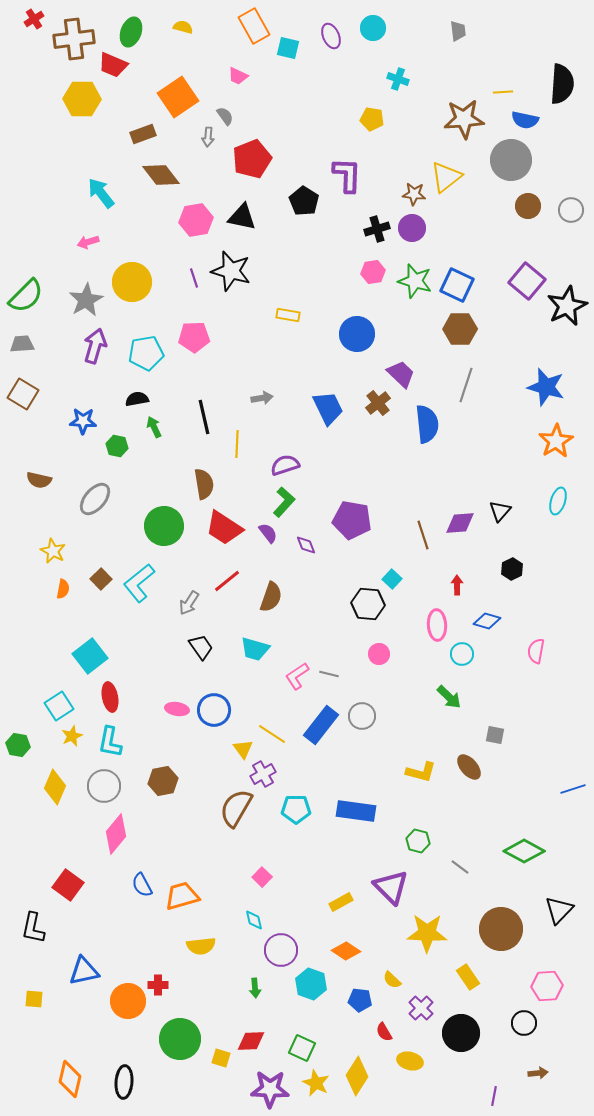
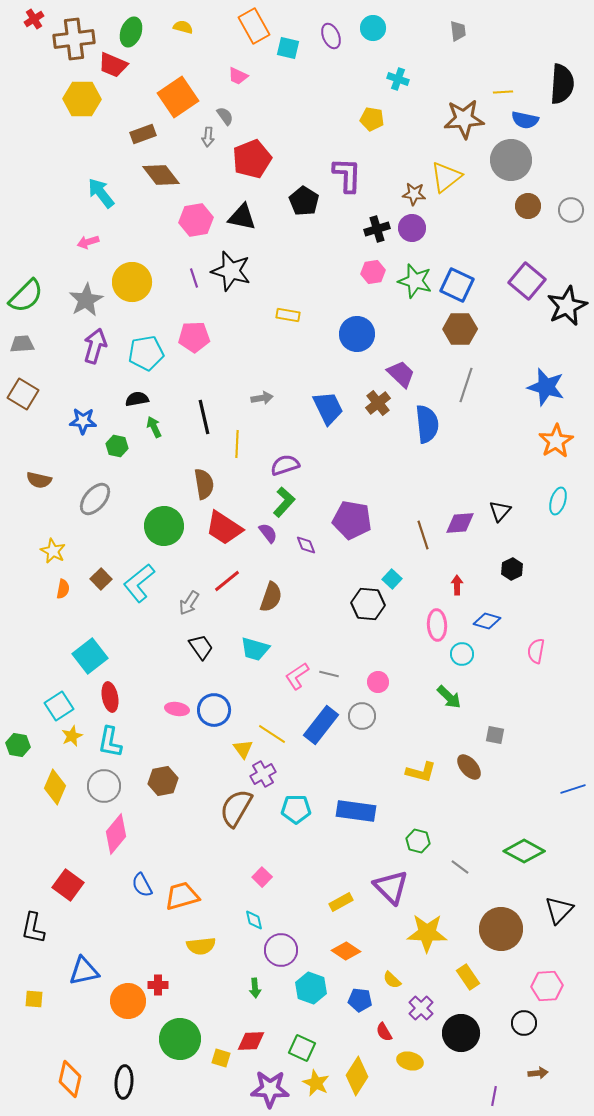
pink circle at (379, 654): moved 1 px left, 28 px down
cyan hexagon at (311, 984): moved 4 px down
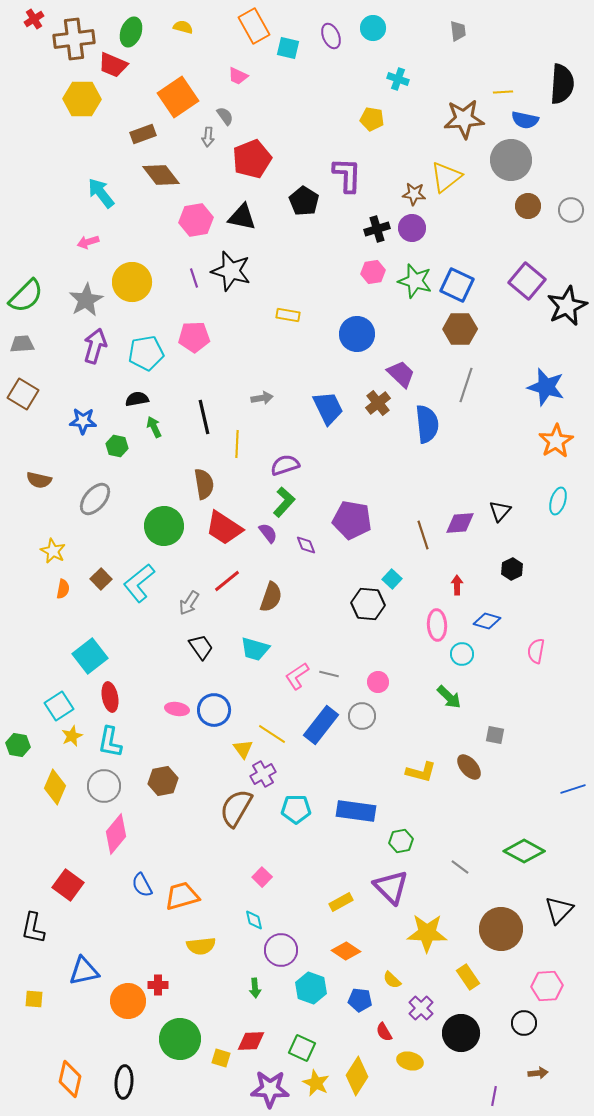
green hexagon at (418, 841): moved 17 px left; rotated 25 degrees counterclockwise
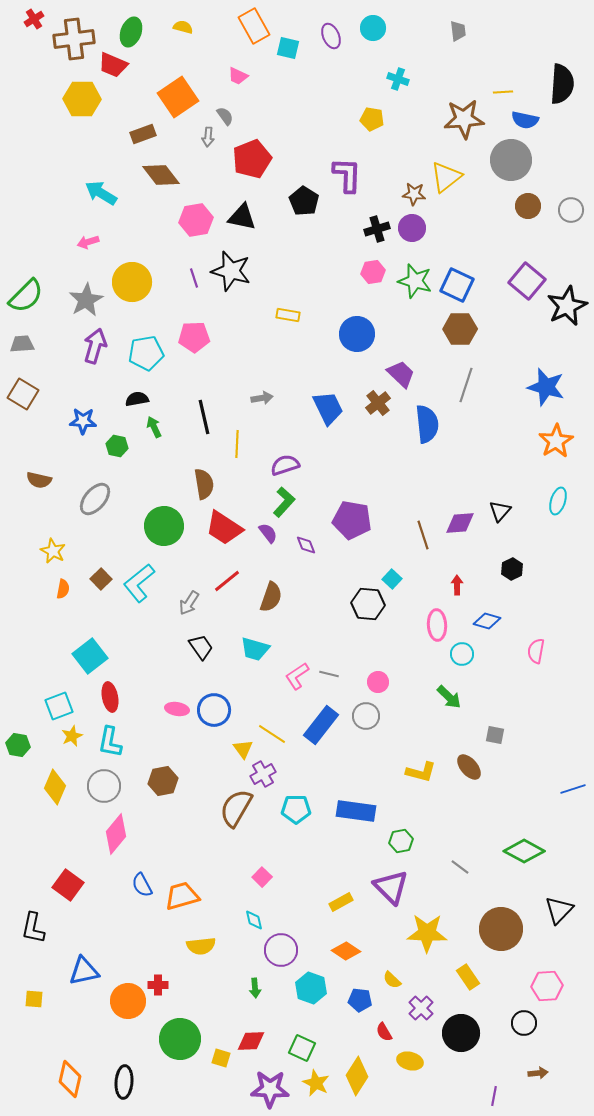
cyan arrow at (101, 193): rotated 20 degrees counterclockwise
cyan square at (59, 706): rotated 12 degrees clockwise
gray circle at (362, 716): moved 4 px right
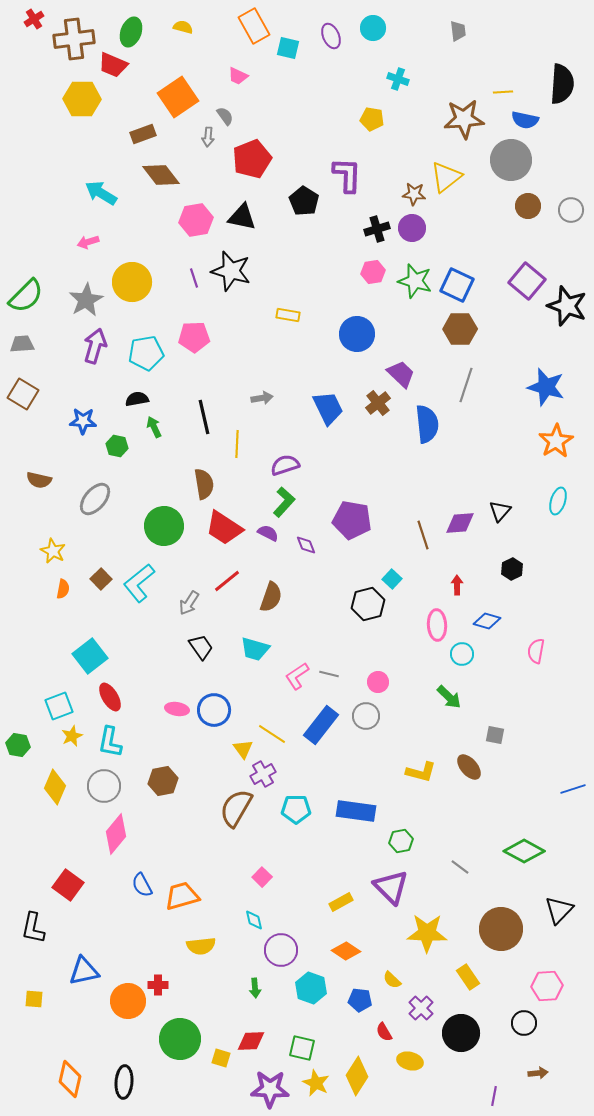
black star at (567, 306): rotated 27 degrees counterclockwise
purple semicircle at (268, 533): rotated 25 degrees counterclockwise
black hexagon at (368, 604): rotated 20 degrees counterclockwise
red ellipse at (110, 697): rotated 20 degrees counterclockwise
green square at (302, 1048): rotated 12 degrees counterclockwise
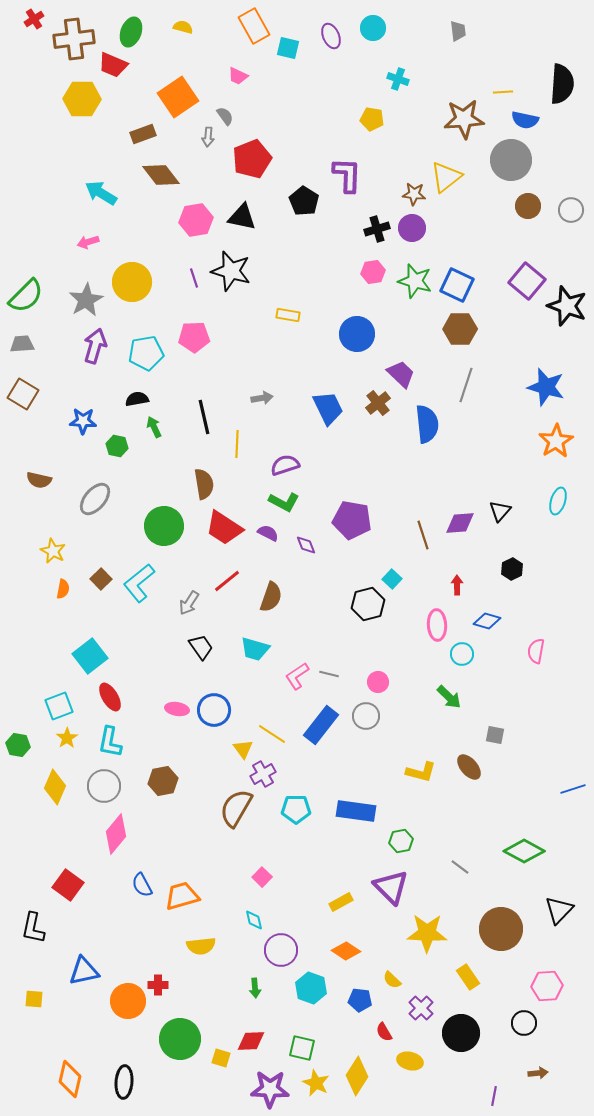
green L-shape at (284, 502): rotated 76 degrees clockwise
yellow star at (72, 736): moved 5 px left, 2 px down; rotated 10 degrees counterclockwise
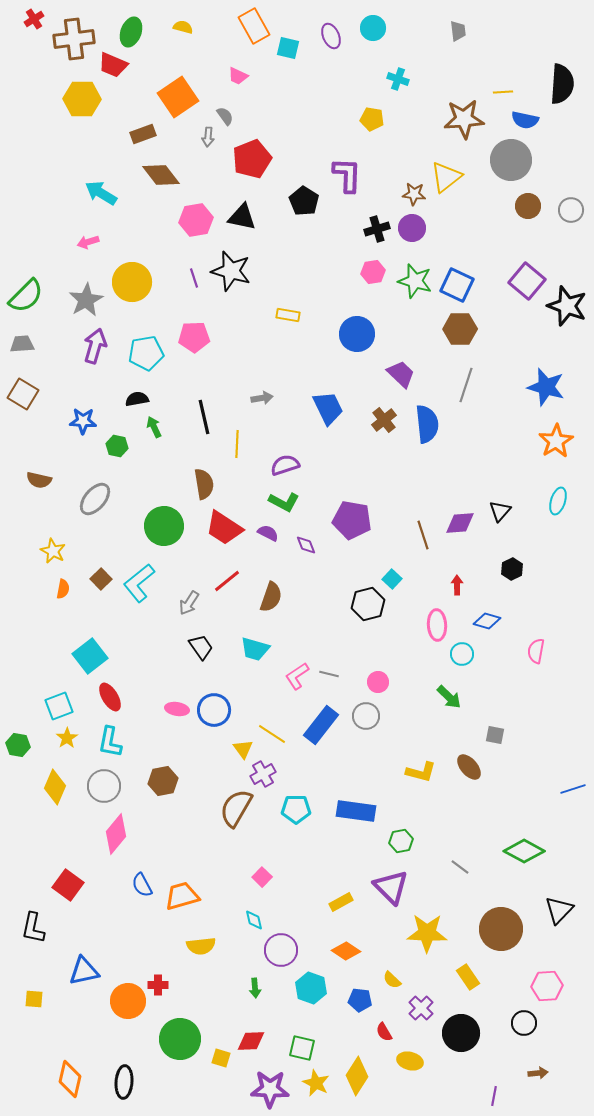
brown cross at (378, 403): moved 6 px right, 17 px down
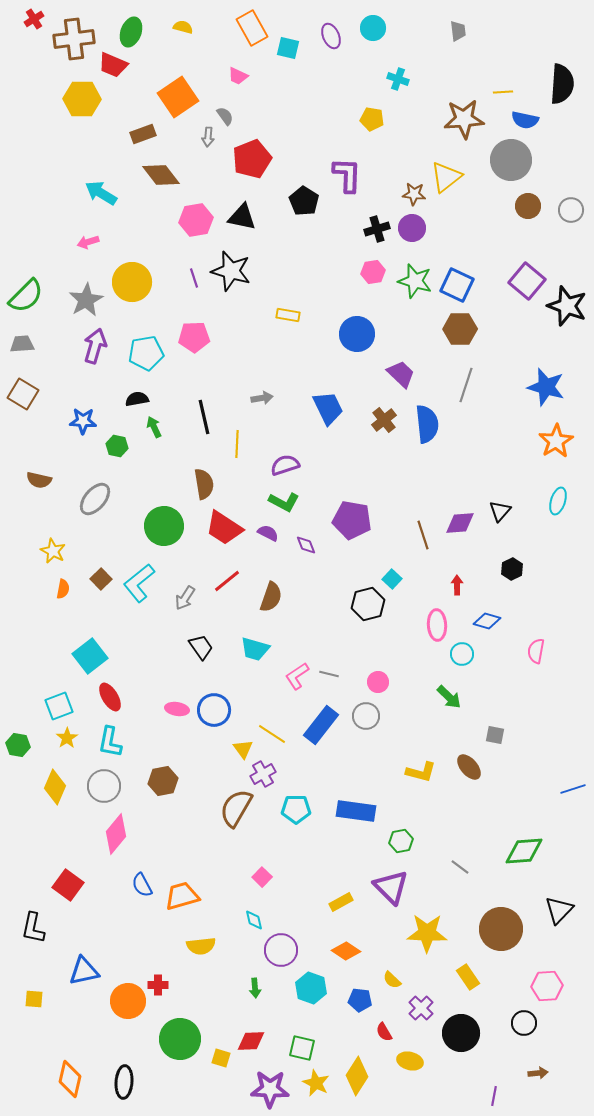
orange rectangle at (254, 26): moved 2 px left, 2 px down
gray arrow at (189, 603): moved 4 px left, 5 px up
green diamond at (524, 851): rotated 33 degrees counterclockwise
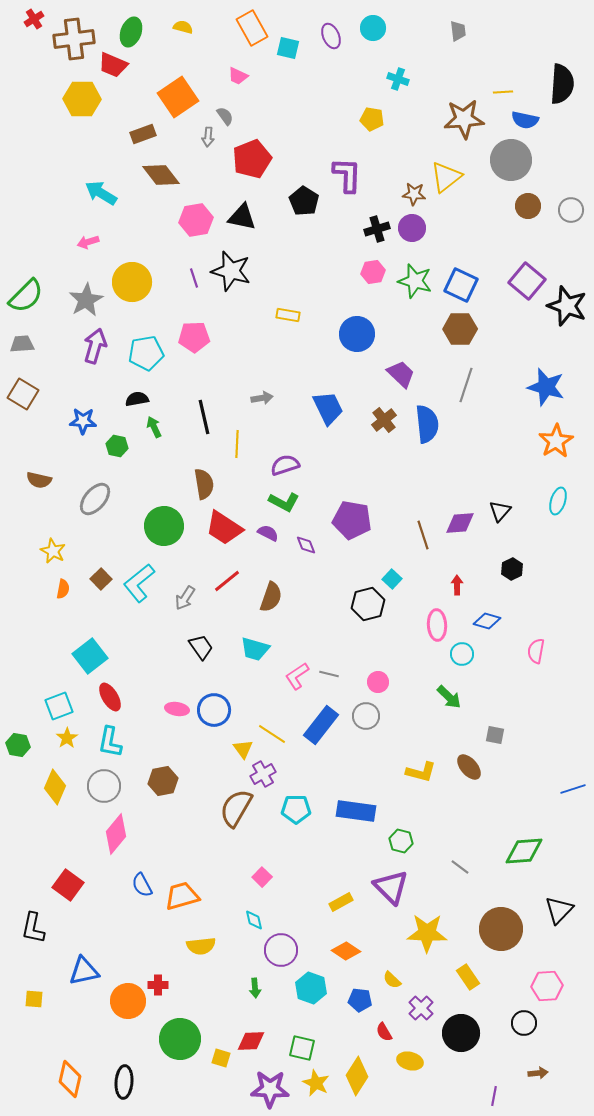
blue square at (457, 285): moved 4 px right
green hexagon at (401, 841): rotated 25 degrees clockwise
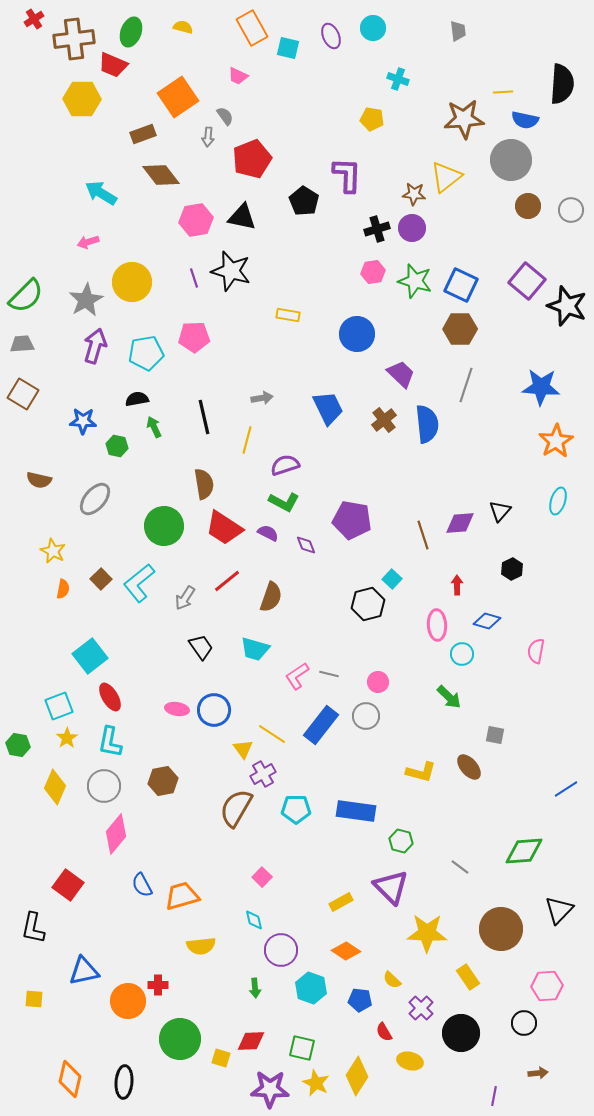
blue star at (546, 387): moved 5 px left; rotated 12 degrees counterclockwise
yellow line at (237, 444): moved 10 px right, 4 px up; rotated 12 degrees clockwise
blue line at (573, 789): moved 7 px left; rotated 15 degrees counterclockwise
